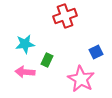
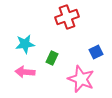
red cross: moved 2 px right, 1 px down
green rectangle: moved 5 px right, 2 px up
pink star: rotated 8 degrees counterclockwise
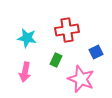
red cross: moved 13 px down; rotated 10 degrees clockwise
cyan star: moved 2 px right, 6 px up; rotated 18 degrees clockwise
green rectangle: moved 4 px right, 2 px down
pink arrow: rotated 84 degrees counterclockwise
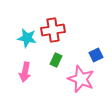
red cross: moved 14 px left
blue square: moved 3 px down
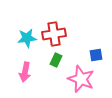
red cross: moved 1 px right, 4 px down
cyan star: rotated 18 degrees counterclockwise
blue square: rotated 16 degrees clockwise
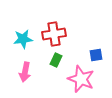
cyan star: moved 4 px left, 1 px down
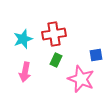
cyan star: rotated 12 degrees counterclockwise
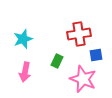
red cross: moved 25 px right
green rectangle: moved 1 px right, 1 px down
pink star: moved 2 px right
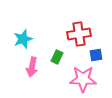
green rectangle: moved 4 px up
pink arrow: moved 7 px right, 5 px up
pink star: rotated 20 degrees counterclockwise
